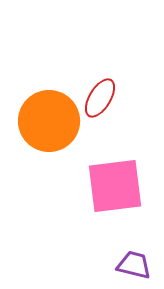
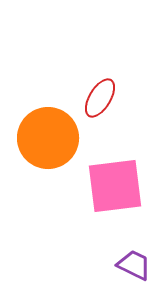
orange circle: moved 1 px left, 17 px down
purple trapezoid: rotated 12 degrees clockwise
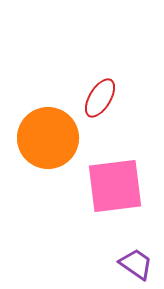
purple trapezoid: moved 2 px right, 1 px up; rotated 9 degrees clockwise
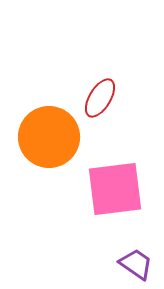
orange circle: moved 1 px right, 1 px up
pink square: moved 3 px down
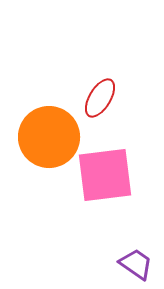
pink square: moved 10 px left, 14 px up
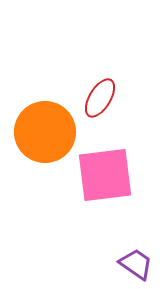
orange circle: moved 4 px left, 5 px up
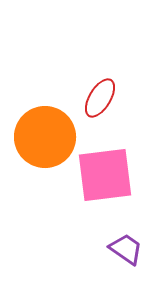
orange circle: moved 5 px down
purple trapezoid: moved 10 px left, 15 px up
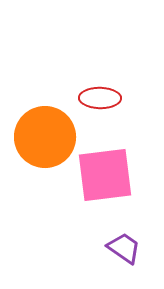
red ellipse: rotated 60 degrees clockwise
purple trapezoid: moved 2 px left, 1 px up
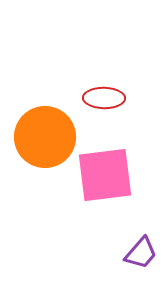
red ellipse: moved 4 px right
purple trapezoid: moved 17 px right, 5 px down; rotated 96 degrees clockwise
